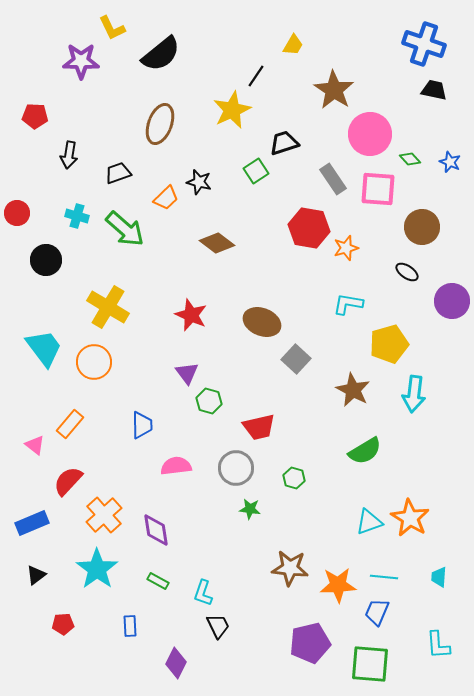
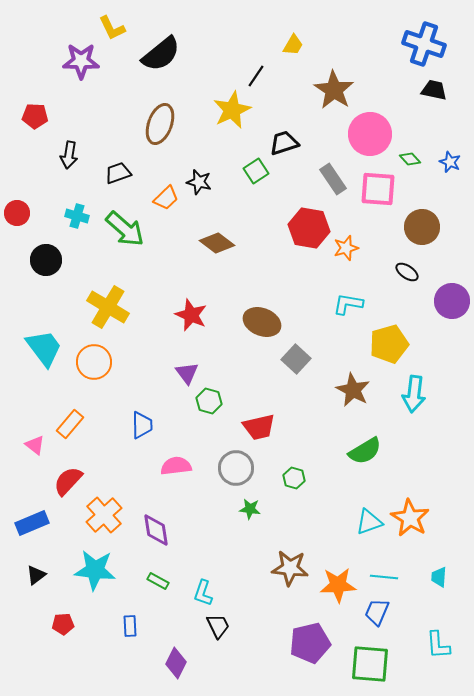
cyan star at (97, 569): moved 2 px left, 1 px down; rotated 30 degrees counterclockwise
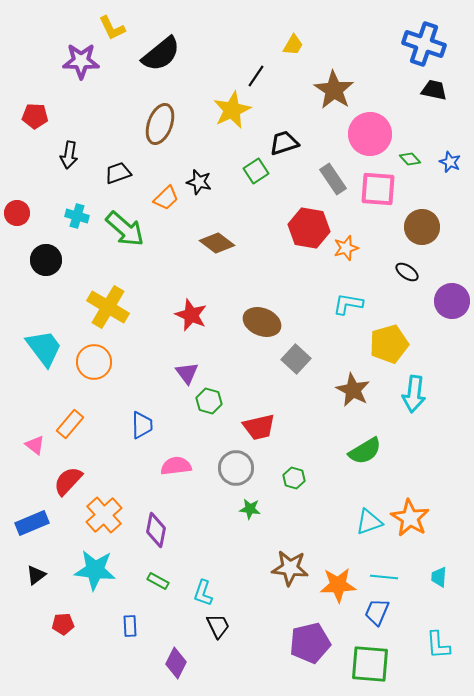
purple diamond at (156, 530): rotated 20 degrees clockwise
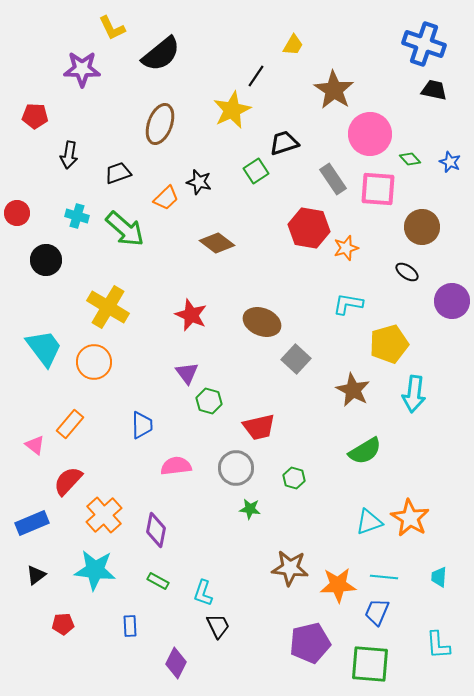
purple star at (81, 61): moved 1 px right, 8 px down
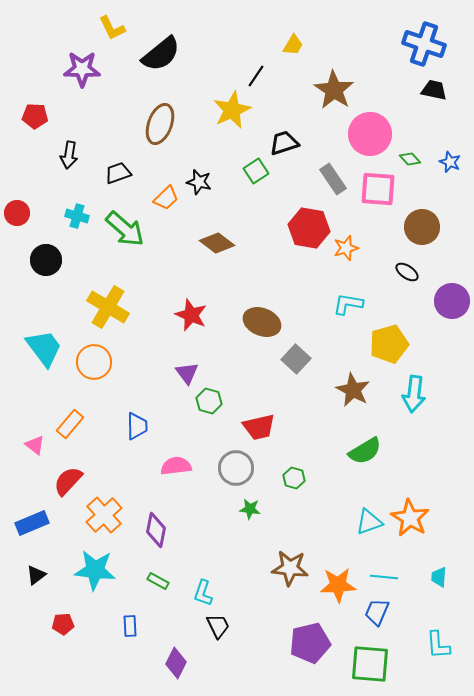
blue trapezoid at (142, 425): moved 5 px left, 1 px down
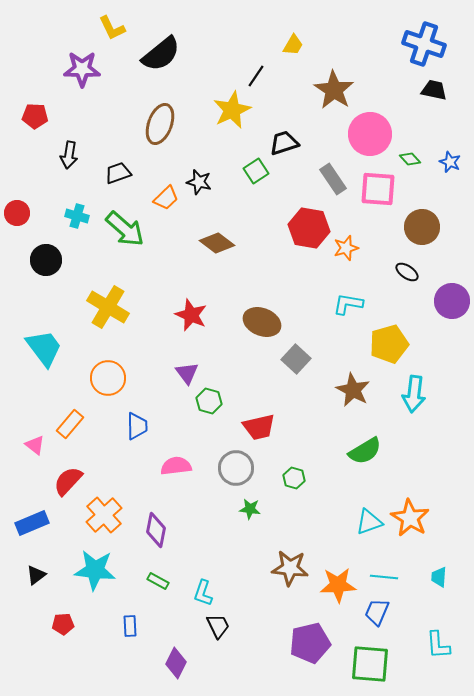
orange circle at (94, 362): moved 14 px right, 16 px down
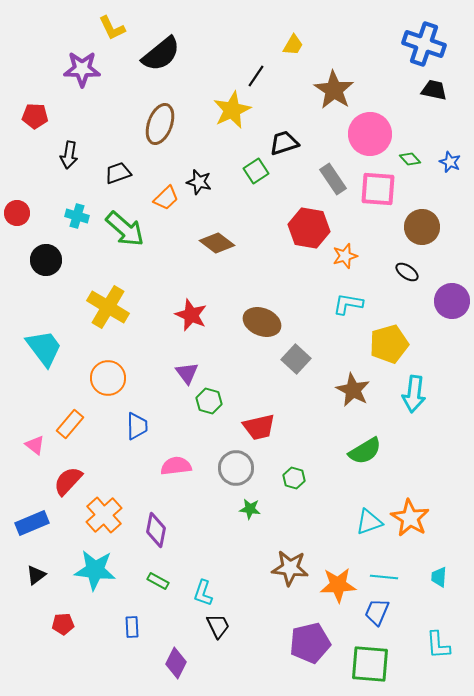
orange star at (346, 248): moved 1 px left, 8 px down
blue rectangle at (130, 626): moved 2 px right, 1 px down
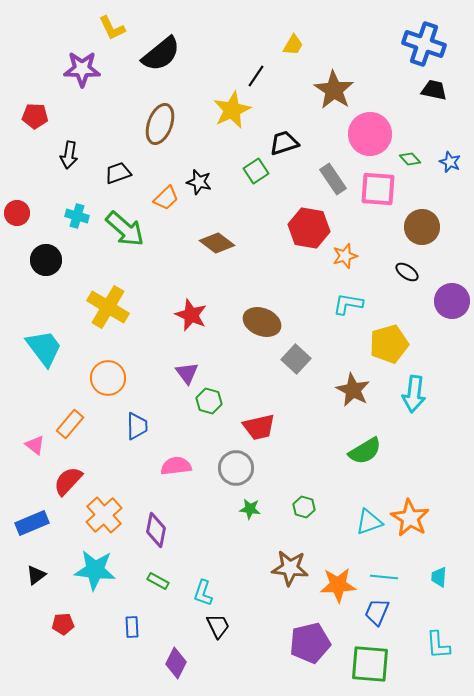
green hexagon at (294, 478): moved 10 px right, 29 px down
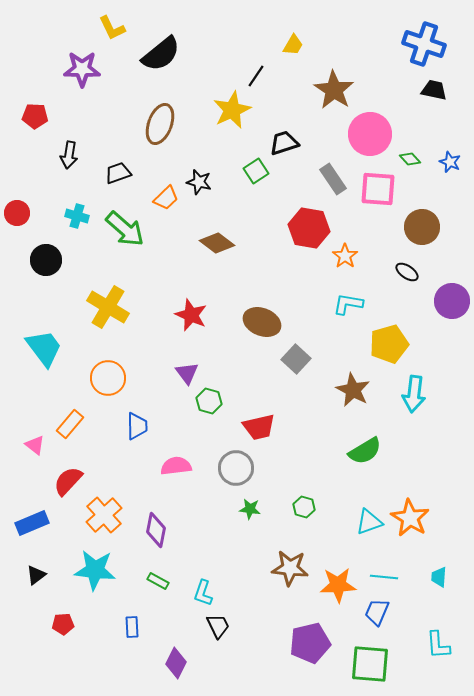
orange star at (345, 256): rotated 20 degrees counterclockwise
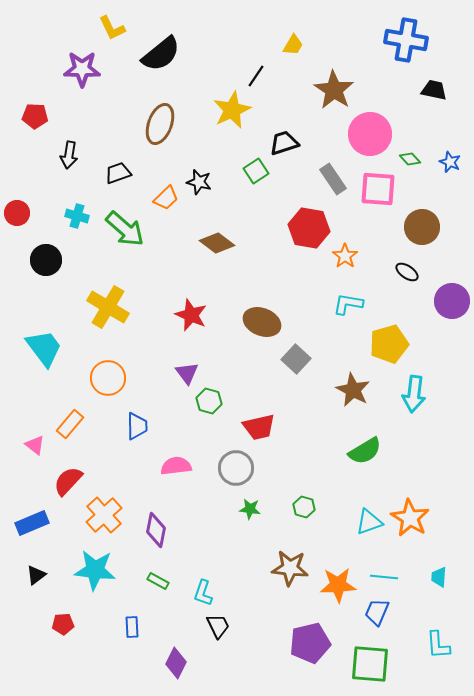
blue cross at (424, 44): moved 18 px left, 4 px up; rotated 9 degrees counterclockwise
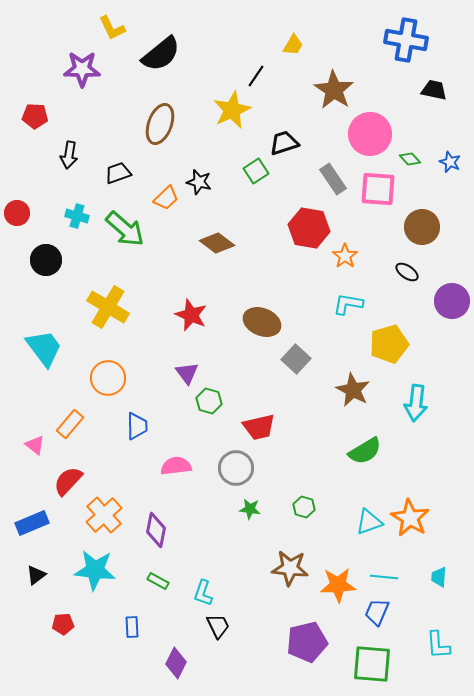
cyan arrow at (414, 394): moved 2 px right, 9 px down
purple pentagon at (310, 643): moved 3 px left, 1 px up
green square at (370, 664): moved 2 px right
